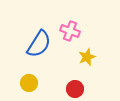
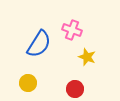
pink cross: moved 2 px right, 1 px up
yellow star: rotated 30 degrees counterclockwise
yellow circle: moved 1 px left
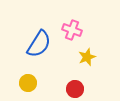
yellow star: rotated 30 degrees clockwise
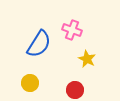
yellow star: moved 2 px down; rotated 24 degrees counterclockwise
yellow circle: moved 2 px right
red circle: moved 1 px down
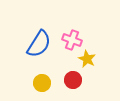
pink cross: moved 10 px down
yellow circle: moved 12 px right
red circle: moved 2 px left, 10 px up
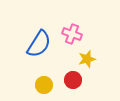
pink cross: moved 6 px up
yellow star: rotated 30 degrees clockwise
yellow circle: moved 2 px right, 2 px down
